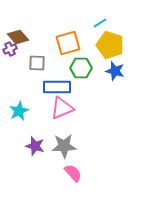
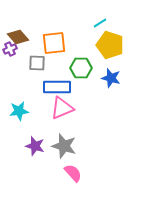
orange square: moved 14 px left; rotated 10 degrees clockwise
blue star: moved 4 px left, 7 px down
cyan star: rotated 18 degrees clockwise
gray star: rotated 20 degrees clockwise
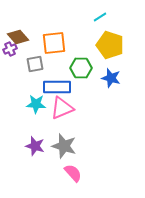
cyan line: moved 6 px up
gray square: moved 2 px left, 1 px down; rotated 12 degrees counterclockwise
cyan star: moved 17 px right, 7 px up; rotated 12 degrees clockwise
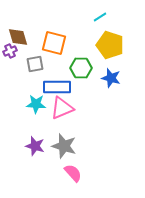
brown diamond: rotated 25 degrees clockwise
orange square: rotated 20 degrees clockwise
purple cross: moved 2 px down
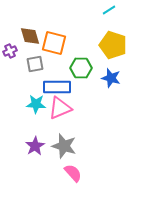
cyan line: moved 9 px right, 7 px up
brown diamond: moved 12 px right, 1 px up
yellow pentagon: moved 3 px right
pink triangle: moved 2 px left
purple star: rotated 24 degrees clockwise
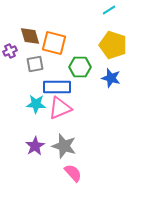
green hexagon: moved 1 px left, 1 px up
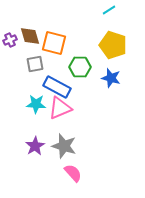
purple cross: moved 11 px up
blue rectangle: rotated 28 degrees clockwise
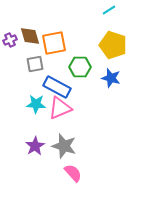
orange square: rotated 25 degrees counterclockwise
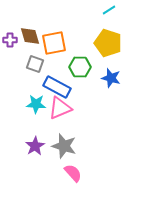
purple cross: rotated 24 degrees clockwise
yellow pentagon: moved 5 px left, 2 px up
gray square: rotated 30 degrees clockwise
